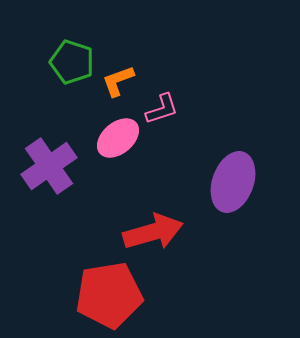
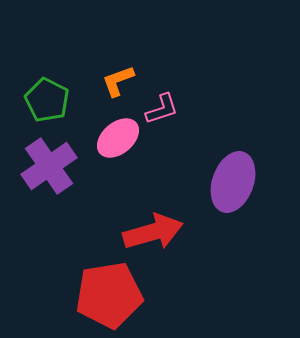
green pentagon: moved 25 px left, 38 px down; rotated 9 degrees clockwise
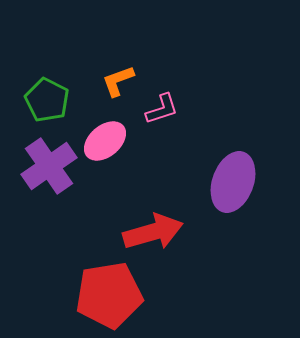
pink ellipse: moved 13 px left, 3 px down
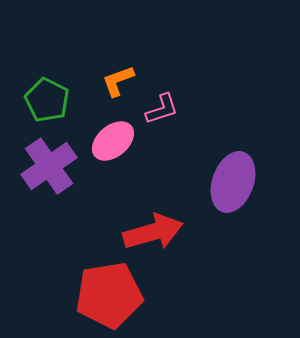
pink ellipse: moved 8 px right
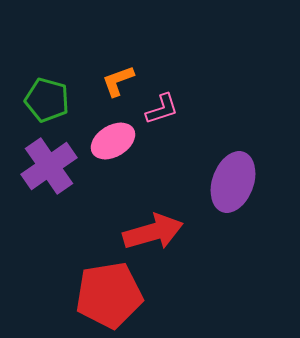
green pentagon: rotated 12 degrees counterclockwise
pink ellipse: rotated 9 degrees clockwise
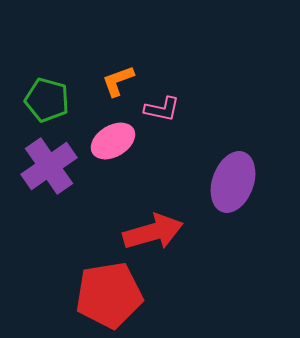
pink L-shape: rotated 30 degrees clockwise
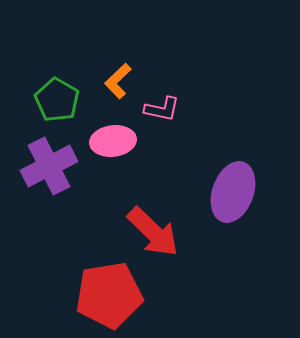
orange L-shape: rotated 24 degrees counterclockwise
green pentagon: moved 10 px right; rotated 15 degrees clockwise
pink ellipse: rotated 24 degrees clockwise
purple cross: rotated 8 degrees clockwise
purple ellipse: moved 10 px down
red arrow: rotated 60 degrees clockwise
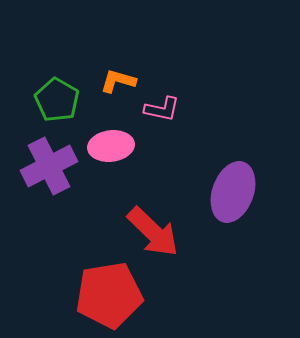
orange L-shape: rotated 60 degrees clockwise
pink ellipse: moved 2 px left, 5 px down
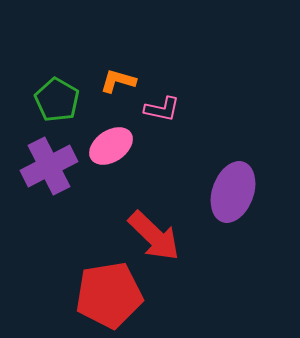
pink ellipse: rotated 27 degrees counterclockwise
red arrow: moved 1 px right, 4 px down
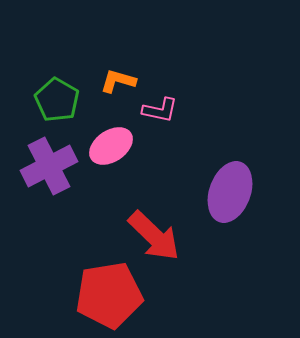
pink L-shape: moved 2 px left, 1 px down
purple ellipse: moved 3 px left
